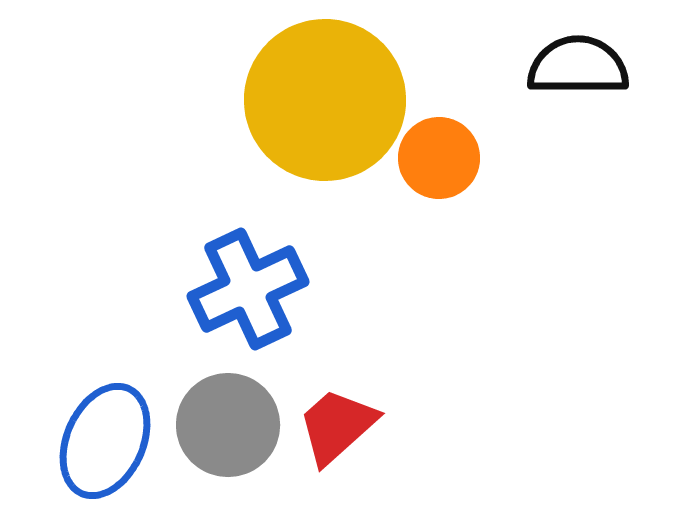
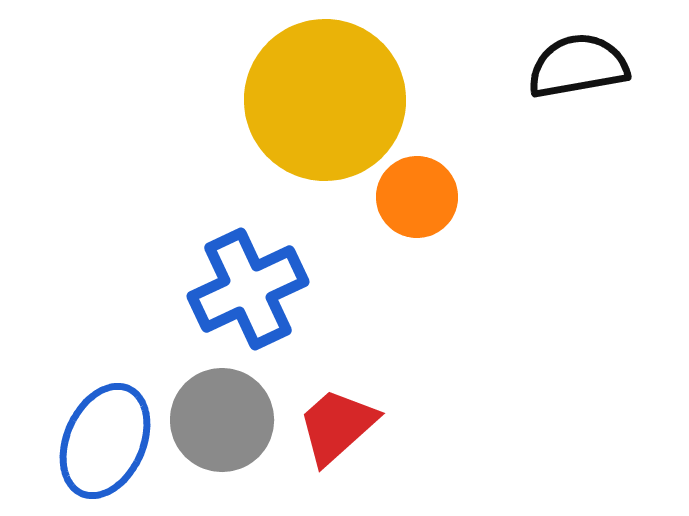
black semicircle: rotated 10 degrees counterclockwise
orange circle: moved 22 px left, 39 px down
gray circle: moved 6 px left, 5 px up
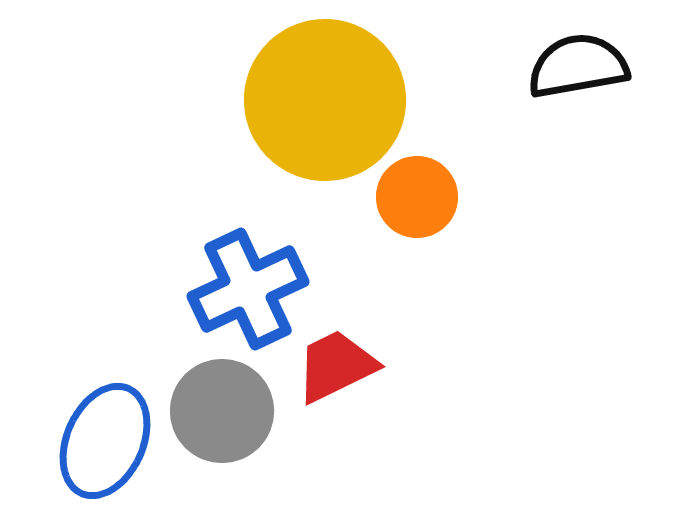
gray circle: moved 9 px up
red trapezoid: moved 1 px left, 60 px up; rotated 16 degrees clockwise
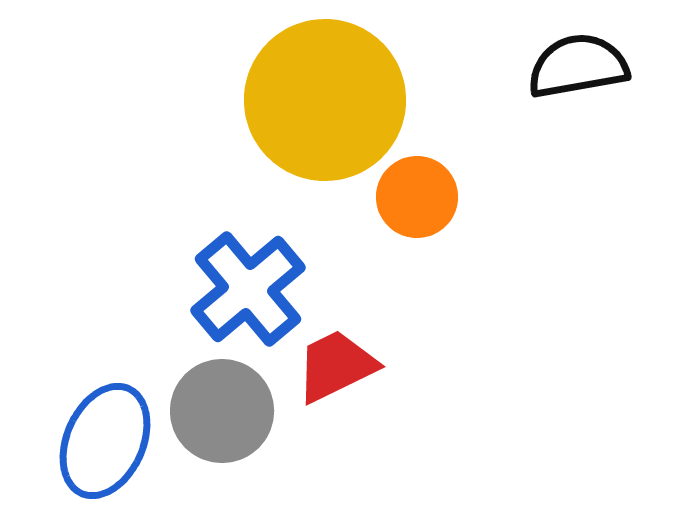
blue cross: rotated 15 degrees counterclockwise
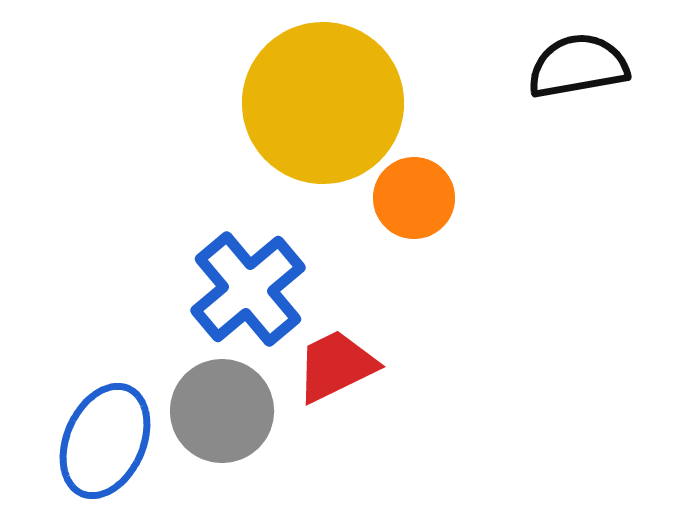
yellow circle: moved 2 px left, 3 px down
orange circle: moved 3 px left, 1 px down
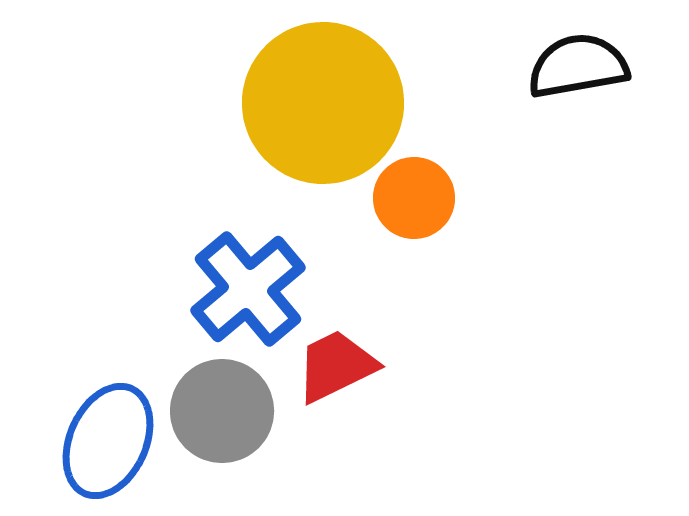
blue ellipse: moved 3 px right
